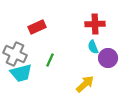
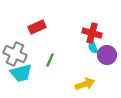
red cross: moved 3 px left, 9 px down; rotated 18 degrees clockwise
purple circle: moved 1 px left, 3 px up
yellow arrow: rotated 24 degrees clockwise
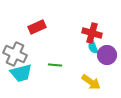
green line: moved 5 px right, 5 px down; rotated 72 degrees clockwise
yellow arrow: moved 6 px right, 2 px up; rotated 54 degrees clockwise
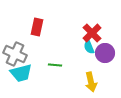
red rectangle: rotated 54 degrees counterclockwise
red cross: rotated 30 degrees clockwise
cyan semicircle: moved 4 px left
purple circle: moved 2 px left, 2 px up
yellow arrow: rotated 42 degrees clockwise
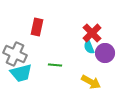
yellow arrow: rotated 48 degrees counterclockwise
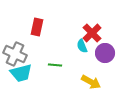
cyan semicircle: moved 7 px left, 1 px up
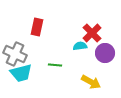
cyan semicircle: moved 2 px left; rotated 104 degrees clockwise
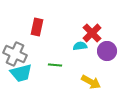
purple circle: moved 2 px right, 2 px up
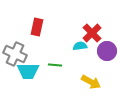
cyan trapezoid: moved 7 px right, 2 px up; rotated 15 degrees clockwise
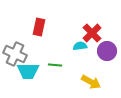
red rectangle: moved 2 px right
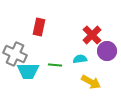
red cross: moved 2 px down
cyan semicircle: moved 13 px down
